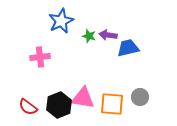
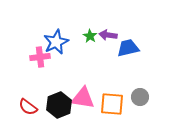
blue star: moved 5 px left, 21 px down
green star: moved 1 px right; rotated 16 degrees clockwise
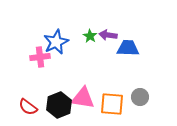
blue trapezoid: rotated 15 degrees clockwise
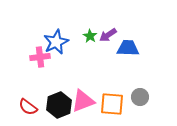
purple arrow: rotated 42 degrees counterclockwise
pink triangle: moved 3 px down; rotated 30 degrees counterclockwise
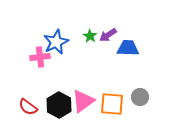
pink triangle: rotated 15 degrees counterclockwise
black hexagon: rotated 10 degrees counterclockwise
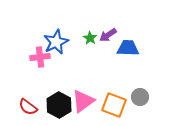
green star: moved 2 px down
orange square: moved 2 px right, 1 px down; rotated 15 degrees clockwise
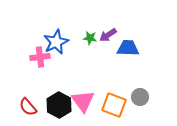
green star: rotated 24 degrees counterclockwise
pink triangle: rotated 30 degrees counterclockwise
red semicircle: rotated 12 degrees clockwise
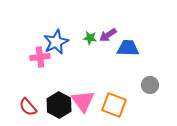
gray circle: moved 10 px right, 12 px up
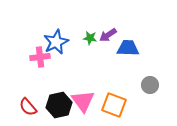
black hexagon: rotated 20 degrees clockwise
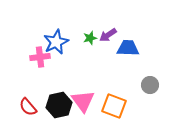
green star: rotated 24 degrees counterclockwise
orange square: moved 1 px down
